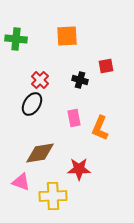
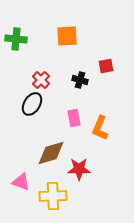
red cross: moved 1 px right
brown diamond: moved 11 px right; rotated 8 degrees counterclockwise
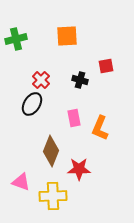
green cross: rotated 20 degrees counterclockwise
brown diamond: moved 2 px up; rotated 52 degrees counterclockwise
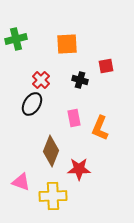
orange square: moved 8 px down
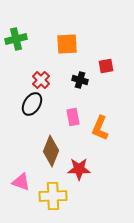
pink rectangle: moved 1 px left, 1 px up
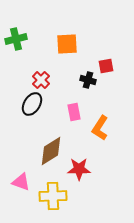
black cross: moved 8 px right
pink rectangle: moved 1 px right, 5 px up
orange L-shape: rotated 10 degrees clockwise
brown diamond: rotated 36 degrees clockwise
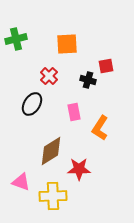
red cross: moved 8 px right, 4 px up
